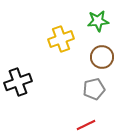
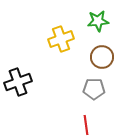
gray pentagon: rotated 15 degrees clockwise
red line: rotated 72 degrees counterclockwise
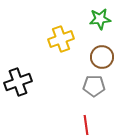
green star: moved 2 px right, 2 px up
gray pentagon: moved 3 px up
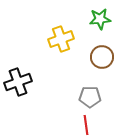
gray pentagon: moved 4 px left, 11 px down
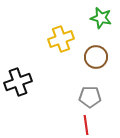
green star: moved 1 px right, 1 px up; rotated 20 degrees clockwise
brown circle: moved 6 px left
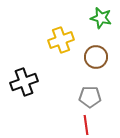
yellow cross: moved 1 px down
black cross: moved 6 px right
